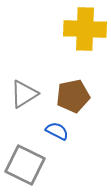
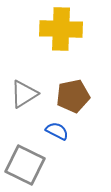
yellow cross: moved 24 px left
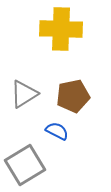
gray square: rotated 33 degrees clockwise
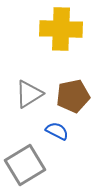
gray triangle: moved 5 px right
